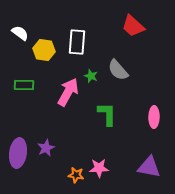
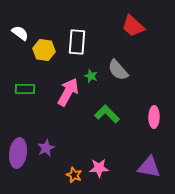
green rectangle: moved 1 px right, 4 px down
green L-shape: rotated 45 degrees counterclockwise
orange star: moved 2 px left; rotated 14 degrees clockwise
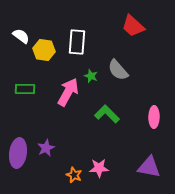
white semicircle: moved 1 px right, 3 px down
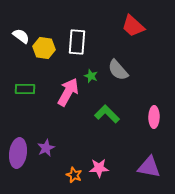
yellow hexagon: moved 2 px up
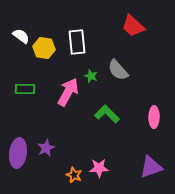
white rectangle: rotated 10 degrees counterclockwise
purple triangle: moved 2 px right; rotated 30 degrees counterclockwise
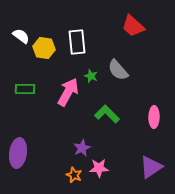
purple star: moved 36 px right
purple triangle: rotated 15 degrees counterclockwise
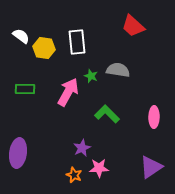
gray semicircle: rotated 140 degrees clockwise
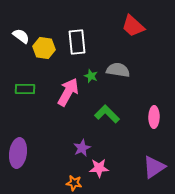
purple triangle: moved 3 px right
orange star: moved 8 px down; rotated 14 degrees counterclockwise
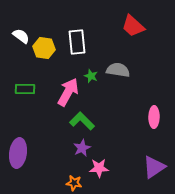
green L-shape: moved 25 px left, 7 px down
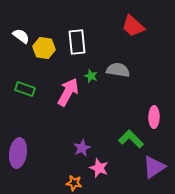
green rectangle: rotated 18 degrees clockwise
green L-shape: moved 49 px right, 18 px down
pink star: rotated 24 degrees clockwise
